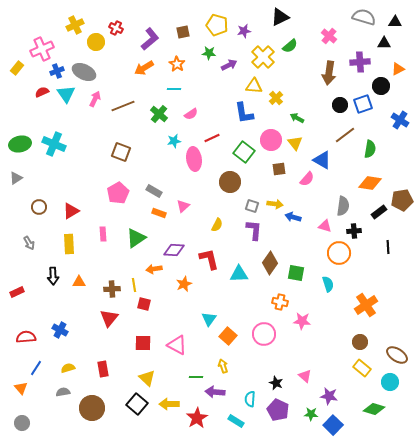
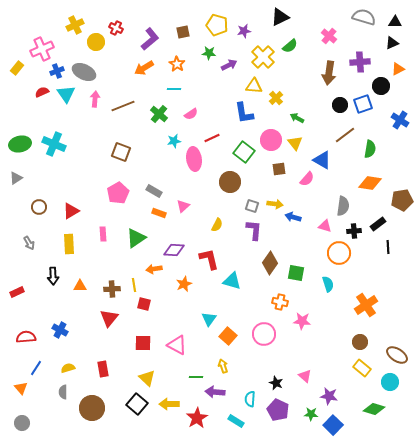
black triangle at (384, 43): moved 8 px right; rotated 24 degrees counterclockwise
pink arrow at (95, 99): rotated 21 degrees counterclockwise
black rectangle at (379, 212): moved 1 px left, 12 px down
cyan triangle at (239, 274): moved 7 px left, 7 px down; rotated 18 degrees clockwise
orange triangle at (79, 282): moved 1 px right, 4 px down
gray semicircle at (63, 392): rotated 80 degrees counterclockwise
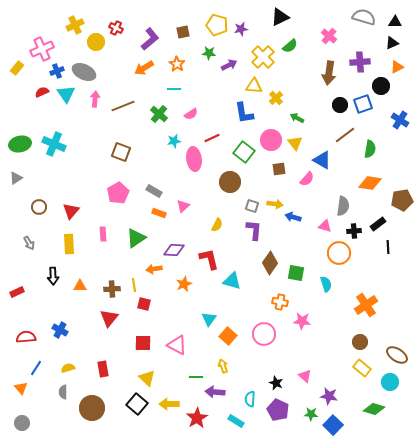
purple star at (244, 31): moved 3 px left, 2 px up
orange triangle at (398, 69): moved 1 px left, 2 px up
red triangle at (71, 211): rotated 18 degrees counterclockwise
cyan semicircle at (328, 284): moved 2 px left
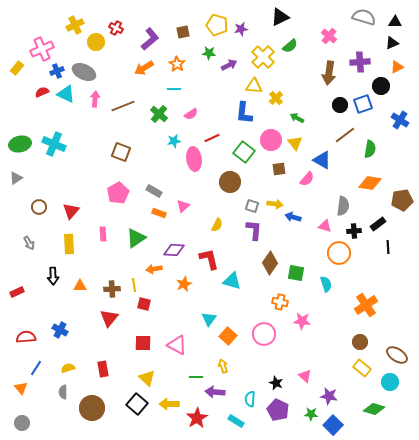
cyan triangle at (66, 94): rotated 30 degrees counterclockwise
blue L-shape at (244, 113): rotated 15 degrees clockwise
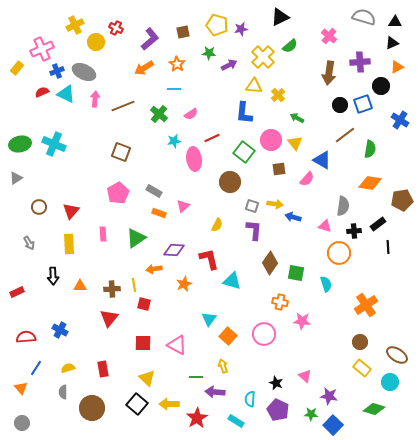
yellow cross at (276, 98): moved 2 px right, 3 px up
